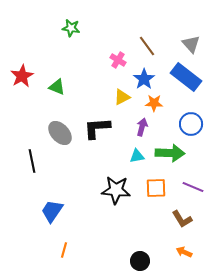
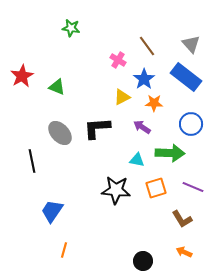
purple arrow: rotated 72 degrees counterclockwise
cyan triangle: moved 4 px down; rotated 21 degrees clockwise
orange square: rotated 15 degrees counterclockwise
black circle: moved 3 px right
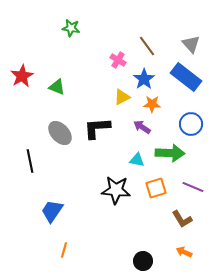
orange star: moved 2 px left, 1 px down
black line: moved 2 px left
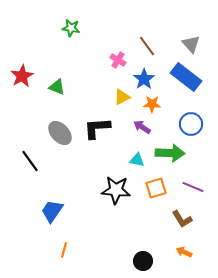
black line: rotated 25 degrees counterclockwise
